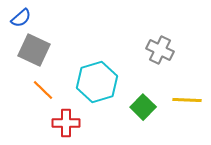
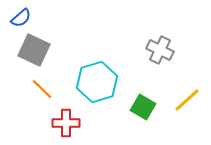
orange line: moved 1 px left, 1 px up
yellow line: rotated 44 degrees counterclockwise
green square: rotated 15 degrees counterclockwise
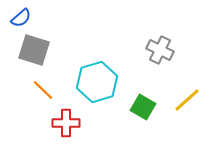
gray square: rotated 8 degrees counterclockwise
orange line: moved 1 px right, 1 px down
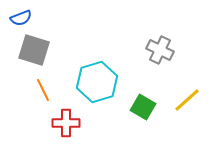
blue semicircle: rotated 20 degrees clockwise
orange line: rotated 20 degrees clockwise
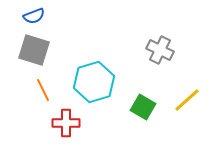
blue semicircle: moved 13 px right, 2 px up
cyan hexagon: moved 3 px left
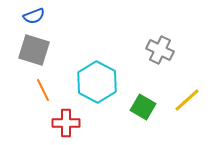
cyan hexagon: moved 3 px right; rotated 15 degrees counterclockwise
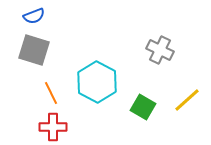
orange line: moved 8 px right, 3 px down
red cross: moved 13 px left, 4 px down
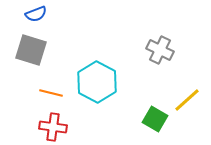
blue semicircle: moved 2 px right, 2 px up
gray square: moved 3 px left
orange line: rotated 50 degrees counterclockwise
green square: moved 12 px right, 12 px down
red cross: rotated 8 degrees clockwise
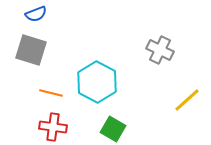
green square: moved 42 px left, 10 px down
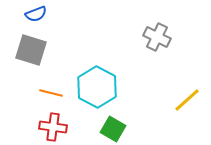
gray cross: moved 3 px left, 13 px up
cyan hexagon: moved 5 px down
